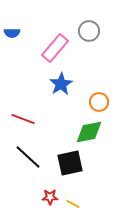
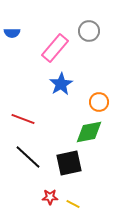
black square: moved 1 px left
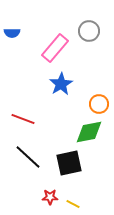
orange circle: moved 2 px down
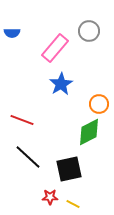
red line: moved 1 px left, 1 px down
green diamond: rotated 16 degrees counterclockwise
black square: moved 6 px down
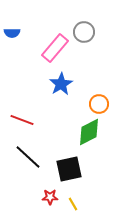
gray circle: moved 5 px left, 1 px down
yellow line: rotated 32 degrees clockwise
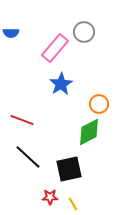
blue semicircle: moved 1 px left
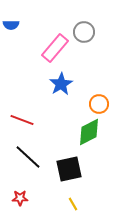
blue semicircle: moved 8 px up
red star: moved 30 px left, 1 px down
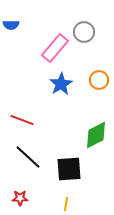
orange circle: moved 24 px up
green diamond: moved 7 px right, 3 px down
black square: rotated 8 degrees clockwise
yellow line: moved 7 px left; rotated 40 degrees clockwise
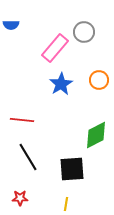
red line: rotated 15 degrees counterclockwise
black line: rotated 16 degrees clockwise
black square: moved 3 px right
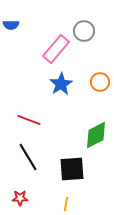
gray circle: moved 1 px up
pink rectangle: moved 1 px right, 1 px down
orange circle: moved 1 px right, 2 px down
red line: moved 7 px right; rotated 15 degrees clockwise
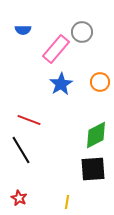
blue semicircle: moved 12 px right, 5 px down
gray circle: moved 2 px left, 1 px down
black line: moved 7 px left, 7 px up
black square: moved 21 px right
red star: moved 1 px left; rotated 28 degrees clockwise
yellow line: moved 1 px right, 2 px up
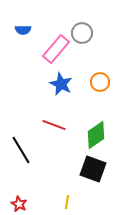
gray circle: moved 1 px down
blue star: rotated 15 degrees counterclockwise
red line: moved 25 px right, 5 px down
green diamond: rotated 8 degrees counterclockwise
black square: rotated 24 degrees clockwise
red star: moved 6 px down
